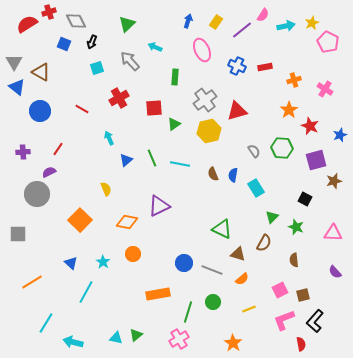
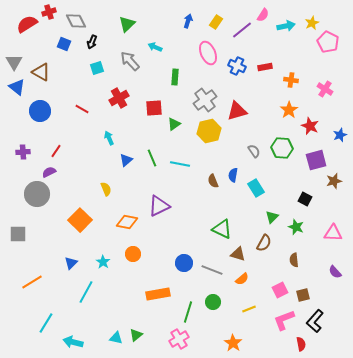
pink ellipse at (202, 50): moved 6 px right, 3 px down
orange cross at (294, 80): moved 3 px left; rotated 24 degrees clockwise
red line at (58, 149): moved 2 px left, 2 px down
brown semicircle at (213, 174): moved 7 px down
blue triangle at (71, 263): rotated 32 degrees clockwise
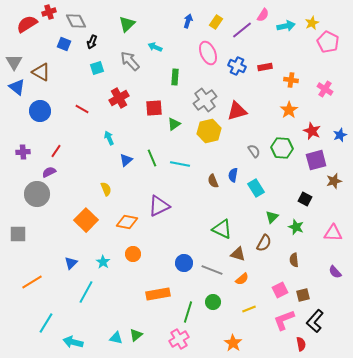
red star at (310, 126): moved 2 px right, 5 px down
orange square at (80, 220): moved 6 px right
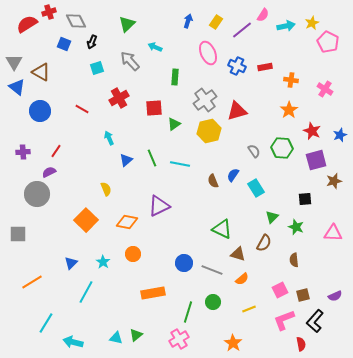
blue semicircle at (233, 175): rotated 24 degrees clockwise
black square at (305, 199): rotated 32 degrees counterclockwise
purple semicircle at (335, 272): moved 24 px down; rotated 72 degrees counterclockwise
orange rectangle at (158, 294): moved 5 px left, 1 px up
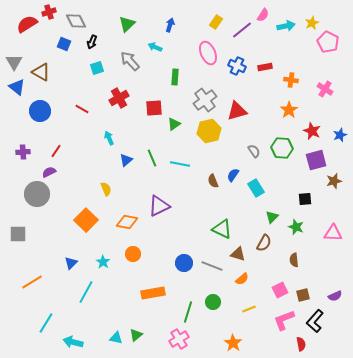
blue arrow at (188, 21): moved 18 px left, 4 px down
gray line at (212, 270): moved 4 px up
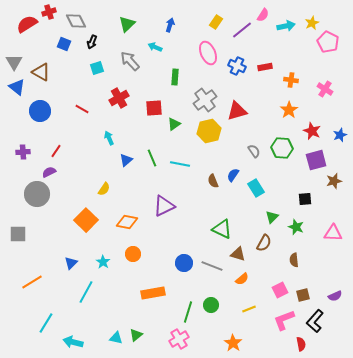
yellow semicircle at (106, 189): moved 2 px left; rotated 56 degrees clockwise
purple triangle at (159, 206): moved 5 px right
green circle at (213, 302): moved 2 px left, 3 px down
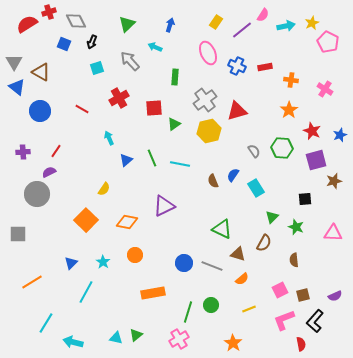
orange circle at (133, 254): moved 2 px right, 1 px down
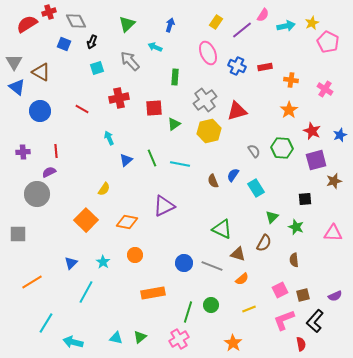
red cross at (119, 98): rotated 18 degrees clockwise
red line at (56, 151): rotated 40 degrees counterclockwise
green triangle at (136, 335): moved 4 px right, 2 px down
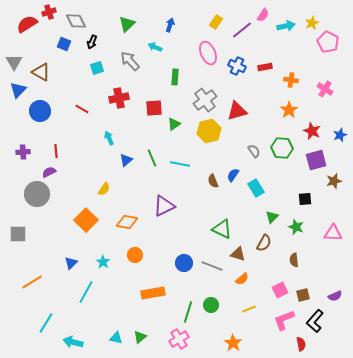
blue triangle at (17, 87): moved 1 px right, 3 px down; rotated 36 degrees clockwise
